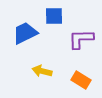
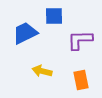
purple L-shape: moved 1 px left, 1 px down
orange rectangle: rotated 48 degrees clockwise
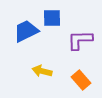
blue square: moved 2 px left, 2 px down
blue trapezoid: moved 1 px right, 2 px up
orange rectangle: rotated 30 degrees counterclockwise
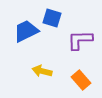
blue square: rotated 18 degrees clockwise
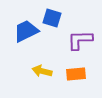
orange rectangle: moved 5 px left, 6 px up; rotated 54 degrees counterclockwise
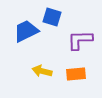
blue square: moved 1 px up
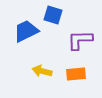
blue square: moved 1 px right, 2 px up
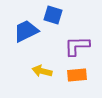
purple L-shape: moved 3 px left, 6 px down
orange rectangle: moved 1 px right, 1 px down
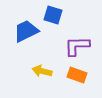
orange rectangle: rotated 24 degrees clockwise
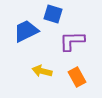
blue square: moved 1 px up
purple L-shape: moved 5 px left, 5 px up
orange rectangle: moved 2 px down; rotated 42 degrees clockwise
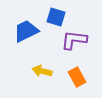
blue square: moved 3 px right, 3 px down
purple L-shape: moved 2 px right, 1 px up; rotated 8 degrees clockwise
